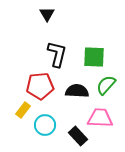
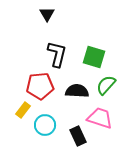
green square: rotated 15 degrees clockwise
pink trapezoid: rotated 16 degrees clockwise
black rectangle: rotated 18 degrees clockwise
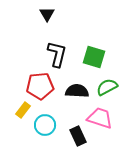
green semicircle: moved 1 px right, 2 px down; rotated 20 degrees clockwise
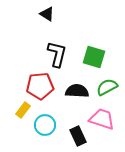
black triangle: rotated 28 degrees counterclockwise
pink trapezoid: moved 2 px right, 1 px down
